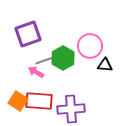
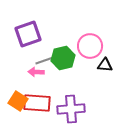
green hexagon: rotated 15 degrees clockwise
pink arrow: rotated 28 degrees counterclockwise
red rectangle: moved 2 px left, 2 px down
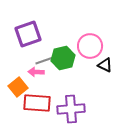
black triangle: rotated 21 degrees clockwise
orange square: moved 14 px up; rotated 18 degrees clockwise
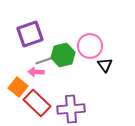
purple square: moved 2 px right
green hexagon: moved 3 px up
black triangle: rotated 28 degrees clockwise
orange square: rotated 12 degrees counterclockwise
red rectangle: rotated 40 degrees clockwise
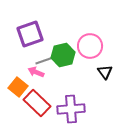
black triangle: moved 7 px down
pink arrow: rotated 21 degrees clockwise
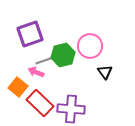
red rectangle: moved 3 px right
purple cross: rotated 8 degrees clockwise
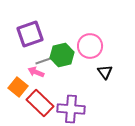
green hexagon: moved 1 px left
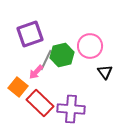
gray line: rotated 45 degrees counterclockwise
pink arrow: rotated 70 degrees counterclockwise
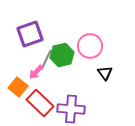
black triangle: moved 1 px down
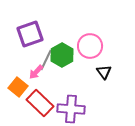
green hexagon: rotated 15 degrees counterclockwise
black triangle: moved 1 px left, 1 px up
